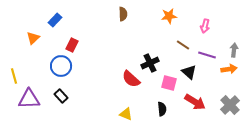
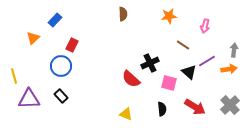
purple line: moved 6 px down; rotated 48 degrees counterclockwise
red arrow: moved 5 px down
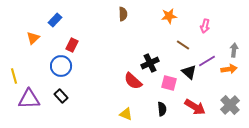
red semicircle: moved 2 px right, 2 px down
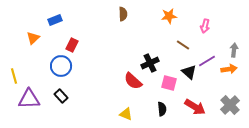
blue rectangle: rotated 24 degrees clockwise
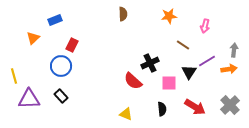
black triangle: rotated 21 degrees clockwise
pink square: rotated 14 degrees counterclockwise
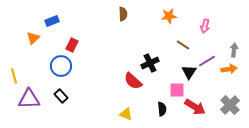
blue rectangle: moved 3 px left, 1 px down
pink square: moved 8 px right, 7 px down
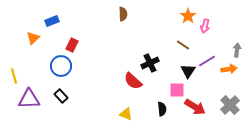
orange star: moved 19 px right; rotated 28 degrees counterclockwise
gray arrow: moved 3 px right
black triangle: moved 1 px left, 1 px up
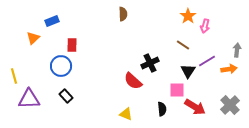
red rectangle: rotated 24 degrees counterclockwise
black rectangle: moved 5 px right
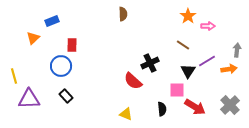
pink arrow: moved 3 px right; rotated 104 degrees counterclockwise
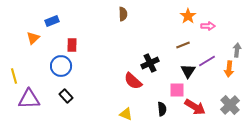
brown line: rotated 56 degrees counterclockwise
orange arrow: rotated 105 degrees clockwise
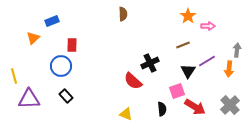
pink square: moved 1 px down; rotated 21 degrees counterclockwise
